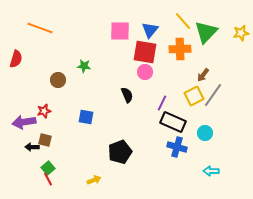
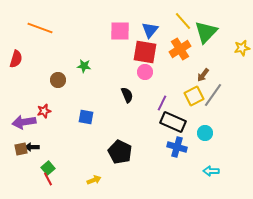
yellow star: moved 1 px right, 15 px down
orange cross: rotated 30 degrees counterclockwise
brown square: moved 24 px left, 9 px down; rotated 24 degrees counterclockwise
black pentagon: rotated 25 degrees counterclockwise
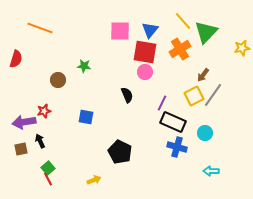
black arrow: moved 8 px right, 6 px up; rotated 64 degrees clockwise
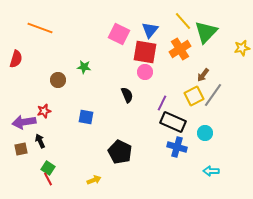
pink square: moved 1 px left, 3 px down; rotated 25 degrees clockwise
green star: moved 1 px down
green square: rotated 16 degrees counterclockwise
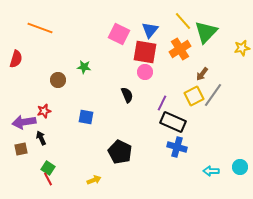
brown arrow: moved 1 px left, 1 px up
cyan circle: moved 35 px right, 34 px down
black arrow: moved 1 px right, 3 px up
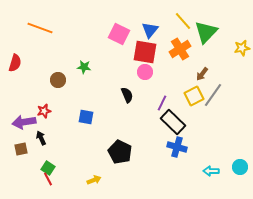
red semicircle: moved 1 px left, 4 px down
black rectangle: rotated 20 degrees clockwise
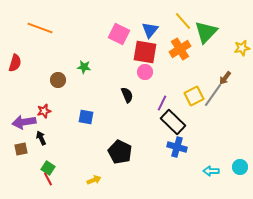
brown arrow: moved 23 px right, 4 px down
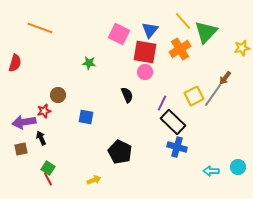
green star: moved 5 px right, 4 px up
brown circle: moved 15 px down
cyan circle: moved 2 px left
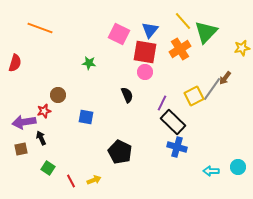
gray line: moved 1 px left, 6 px up
red line: moved 23 px right, 2 px down
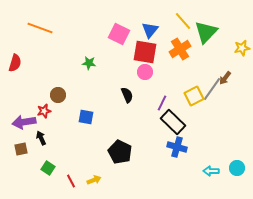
cyan circle: moved 1 px left, 1 px down
